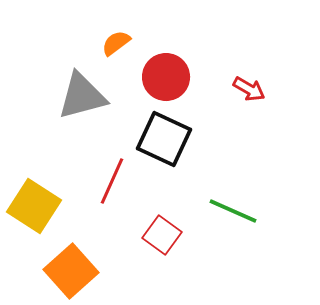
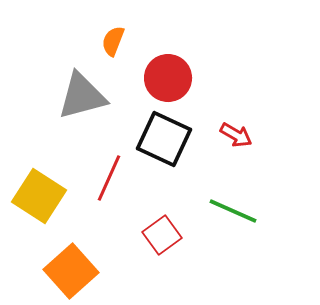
orange semicircle: moved 3 px left, 2 px up; rotated 32 degrees counterclockwise
red circle: moved 2 px right, 1 px down
red arrow: moved 13 px left, 46 px down
red line: moved 3 px left, 3 px up
yellow square: moved 5 px right, 10 px up
red square: rotated 18 degrees clockwise
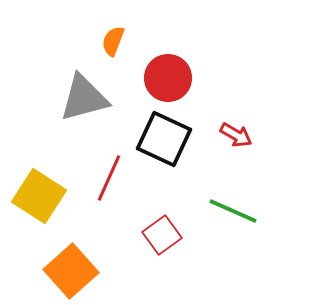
gray triangle: moved 2 px right, 2 px down
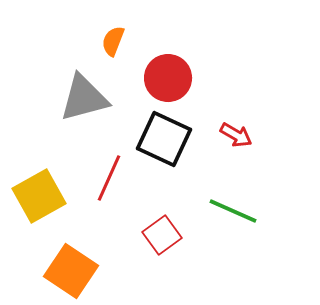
yellow square: rotated 28 degrees clockwise
orange square: rotated 14 degrees counterclockwise
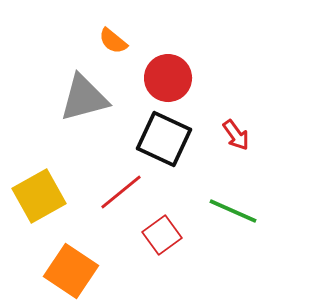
orange semicircle: rotated 72 degrees counterclockwise
red arrow: rotated 24 degrees clockwise
red line: moved 12 px right, 14 px down; rotated 27 degrees clockwise
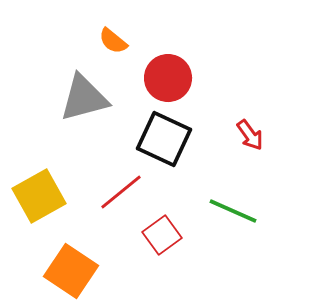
red arrow: moved 14 px right
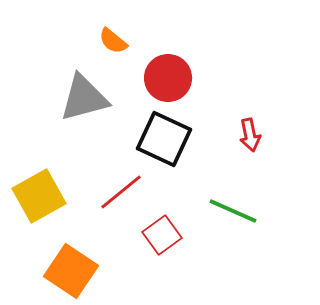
red arrow: rotated 24 degrees clockwise
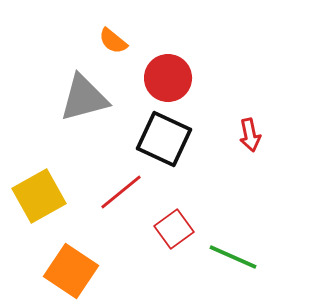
green line: moved 46 px down
red square: moved 12 px right, 6 px up
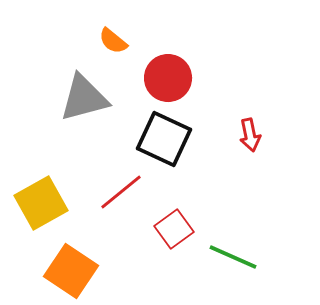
yellow square: moved 2 px right, 7 px down
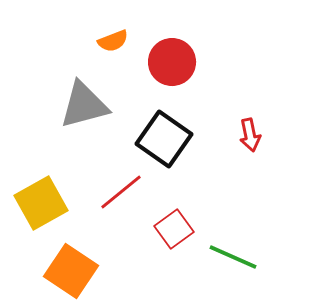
orange semicircle: rotated 60 degrees counterclockwise
red circle: moved 4 px right, 16 px up
gray triangle: moved 7 px down
black square: rotated 10 degrees clockwise
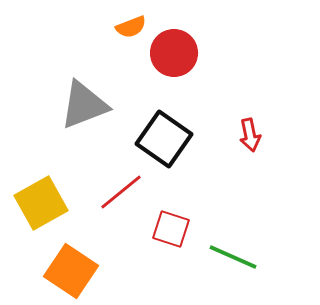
orange semicircle: moved 18 px right, 14 px up
red circle: moved 2 px right, 9 px up
gray triangle: rotated 6 degrees counterclockwise
red square: moved 3 px left; rotated 36 degrees counterclockwise
